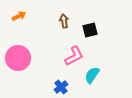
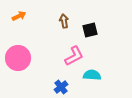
cyan semicircle: rotated 60 degrees clockwise
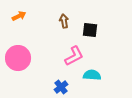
black square: rotated 21 degrees clockwise
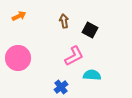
black square: rotated 21 degrees clockwise
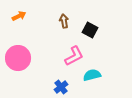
cyan semicircle: rotated 18 degrees counterclockwise
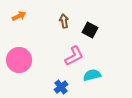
pink circle: moved 1 px right, 2 px down
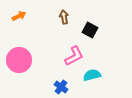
brown arrow: moved 4 px up
blue cross: rotated 16 degrees counterclockwise
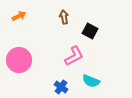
black square: moved 1 px down
cyan semicircle: moved 1 px left, 6 px down; rotated 144 degrees counterclockwise
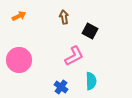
cyan semicircle: rotated 114 degrees counterclockwise
